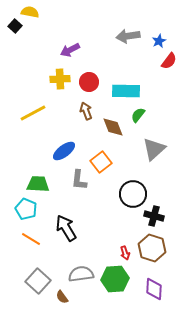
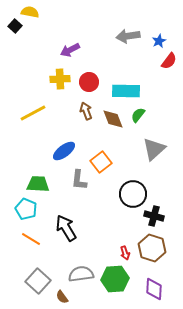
brown diamond: moved 8 px up
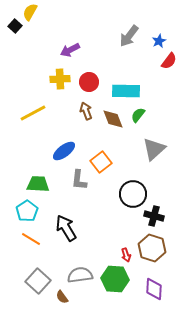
yellow semicircle: rotated 72 degrees counterclockwise
gray arrow: moved 1 px right; rotated 45 degrees counterclockwise
cyan pentagon: moved 1 px right, 2 px down; rotated 15 degrees clockwise
red arrow: moved 1 px right, 2 px down
gray semicircle: moved 1 px left, 1 px down
green hexagon: rotated 8 degrees clockwise
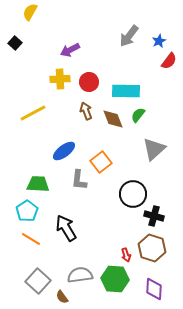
black square: moved 17 px down
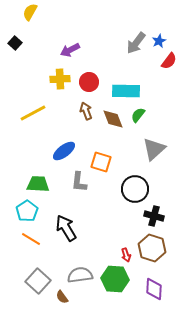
gray arrow: moved 7 px right, 7 px down
orange square: rotated 35 degrees counterclockwise
gray L-shape: moved 2 px down
black circle: moved 2 px right, 5 px up
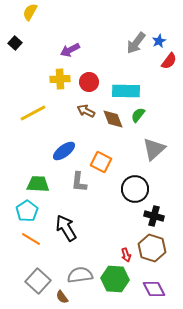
brown arrow: rotated 42 degrees counterclockwise
orange square: rotated 10 degrees clockwise
purple diamond: rotated 30 degrees counterclockwise
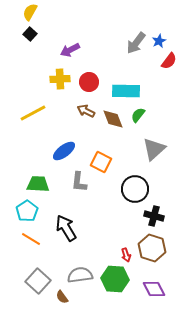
black square: moved 15 px right, 9 px up
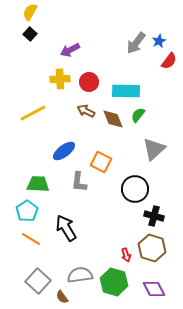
green hexagon: moved 1 px left, 3 px down; rotated 12 degrees clockwise
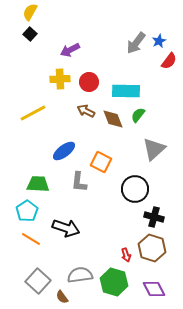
black cross: moved 1 px down
black arrow: rotated 140 degrees clockwise
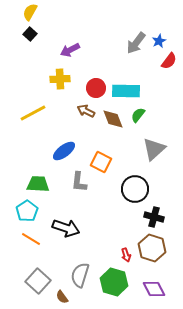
red circle: moved 7 px right, 6 px down
gray semicircle: rotated 65 degrees counterclockwise
